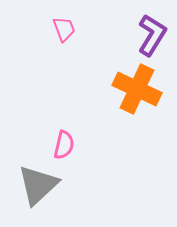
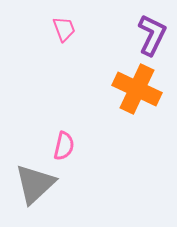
purple L-shape: rotated 6 degrees counterclockwise
pink semicircle: moved 1 px down
gray triangle: moved 3 px left, 1 px up
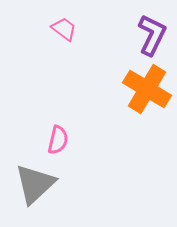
pink trapezoid: rotated 32 degrees counterclockwise
orange cross: moved 10 px right; rotated 6 degrees clockwise
pink semicircle: moved 6 px left, 6 px up
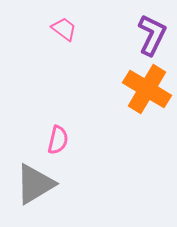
gray triangle: rotated 12 degrees clockwise
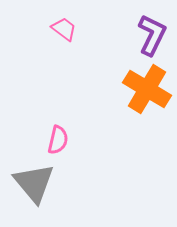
gray triangle: moved 1 px left, 1 px up; rotated 39 degrees counterclockwise
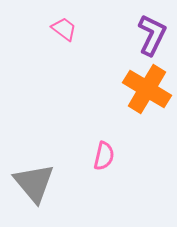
pink semicircle: moved 46 px right, 16 px down
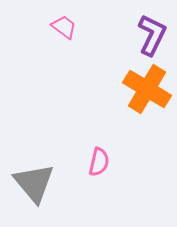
pink trapezoid: moved 2 px up
pink semicircle: moved 5 px left, 6 px down
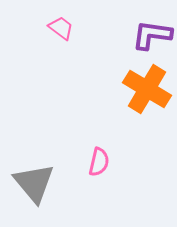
pink trapezoid: moved 3 px left, 1 px down
purple L-shape: rotated 108 degrees counterclockwise
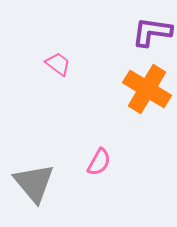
pink trapezoid: moved 3 px left, 36 px down
purple L-shape: moved 3 px up
pink semicircle: rotated 16 degrees clockwise
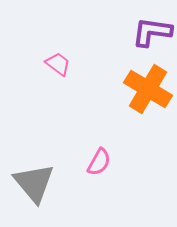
orange cross: moved 1 px right
